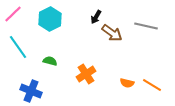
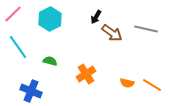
gray line: moved 3 px down
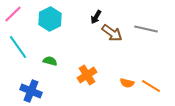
orange cross: moved 1 px right, 1 px down
orange line: moved 1 px left, 1 px down
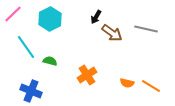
cyan line: moved 8 px right
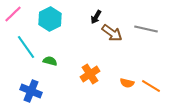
orange cross: moved 3 px right, 1 px up
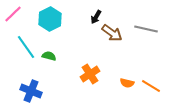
green semicircle: moved 1 px left, 5 px up
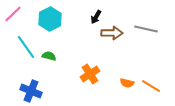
brown arrow: rotated 35 degrees counterclockwise
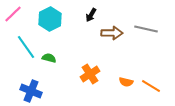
black arrow: moved 5 px left, 2 px up
green semicircle: moved 2 px down
orange semicircle: moved 1 px left, 1 px up
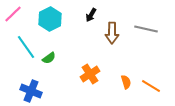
brown arrow: rotated 90 degrees clockwise
green semicircle: rotated 128 degrees clockwise
orange semicircle: rotated 120 degrees counterclockwise
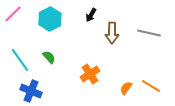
gray line: moved 3 px right, 4 px down
cyan line: moved 6 px left, 13 px down
green semicircle: moved 1 px up; rotated 96 degrees counterclockwise
orange semicircle: moved 6 px down; rotated 128 degrees counterclockwise
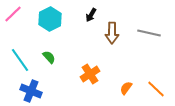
orange line: moved 5 px right, 3 px down; rotated 12 degrees clockwise
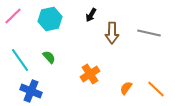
pink line: moved 2 px down
cyan hexagon: rotated 15 degrees clockwise
